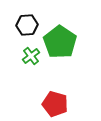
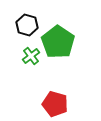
black hexagon: rotated 20 degrees clockwise
green pentagon: moved 2 px left
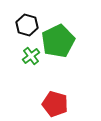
green pentagon: moved 1 px up; rotated 12 degrees clockwise
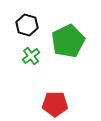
green pentagon: moved 10 px right
red pentagon: rotated 15 degrees counterclockwise
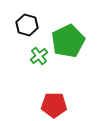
green cross: moved 8 px right
red pentagon: moved 1 px left, 1 px down
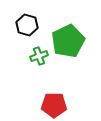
green cross: rotated 18 degrees clockwise
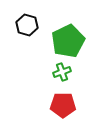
green cross: moved 23 px right, 16 px down
red pentagon: moved 9 px right
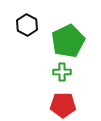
black hexagon: rotated 10 degrees clockwise
green cross: rotated 18 degrees clockwise
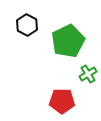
green cross: moved 26 px right, 2 px down; rotated 30 degrees counterclockwise
red pentagon: moved 1 px left, 4 px up
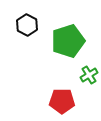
green pentagon: rotated 8 degrees clockwise
green cross: moved 1 px right, 1 px down
